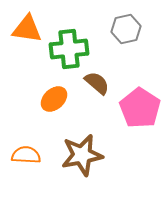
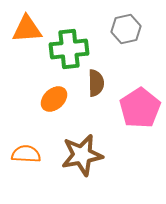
orange triangle: rotated 12 degrees counterclockwise
brown semicircle: moved 1 px left; rotated 48 degrees clockwise
pink pentagon: rotated 6 degrees clockwise
orange semicircle: moved 1 px up
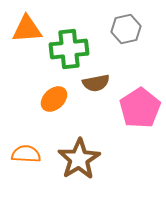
brown semicircle: rotated 80 degrees clockwise
brown star: moved 3 px left, 4 px down; rotated 21 degrees counterclockwise
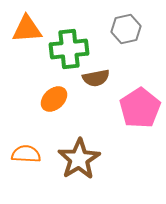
brown semicircle: moved 5 px up
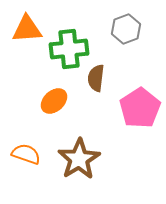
gray hexagon: rotated 8 degrees counterclockwise
brown semicircle: rotated 108 degrees clockwise
orange ellipse: moved 2 px down
orange semicircle: rotated 16 degrees clockwise
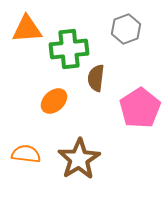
orange semicircle: rotated 12 degrees counterclockwise
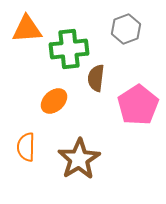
pink pentagon: moved 2 px left, 3 px up
orange semicircle: moved 7 px up; rotated 96 degrees counterclockwise
